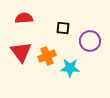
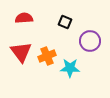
black square: moved 2 px right, 6 px up; rotated 16 degrees clockwise
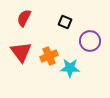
red semicircle: rotated 60 degrees counterclockwise
orange cross: moved 2 px right
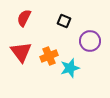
black square: moved 1 px left, 1 px up
cyan star: rotated 18 degrees counterclockwise
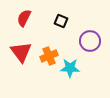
black square: moved 3 px left
cyan star: rotated 18 degrees clockwise
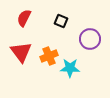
purple circle: moved 2 px up
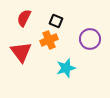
black square: moved 5 px left
orange cross: moved 16 px up
cyan star: moved 4 px left; rotated 18 degrees counterclockwise
